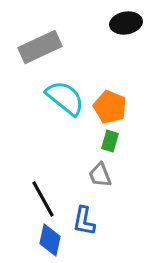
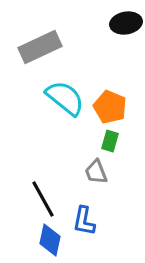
gray trapezoid: moved 4 px left, 3 px up
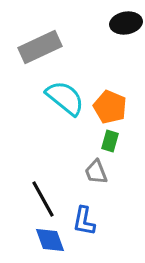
blue diamond: rotated 32 degrees counterclockwise
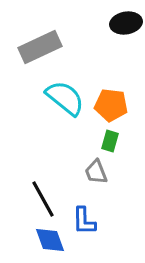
orange pentagon: moved 1 px right, 2 px up; rotated 16 degrees counterclockwise
blue L-shape: rotated 12 degrees counterclockwise
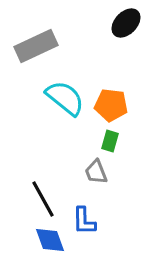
black ellipse: rotated 36 degrees counterclockwise
gray rectangle: moved 4 px left, 1 px up
